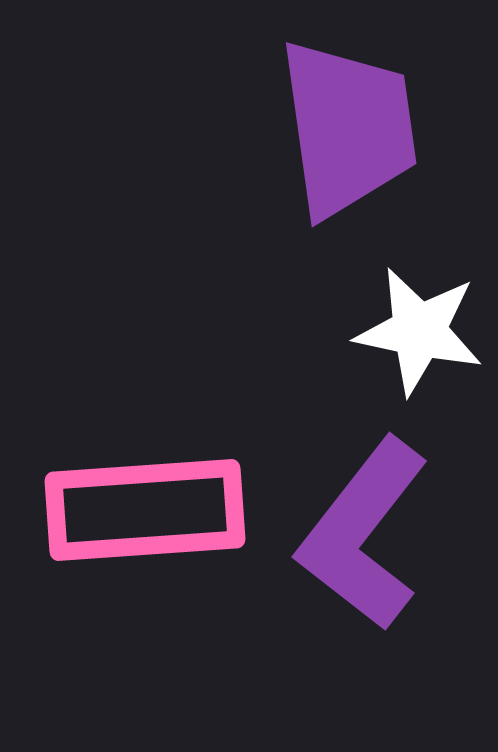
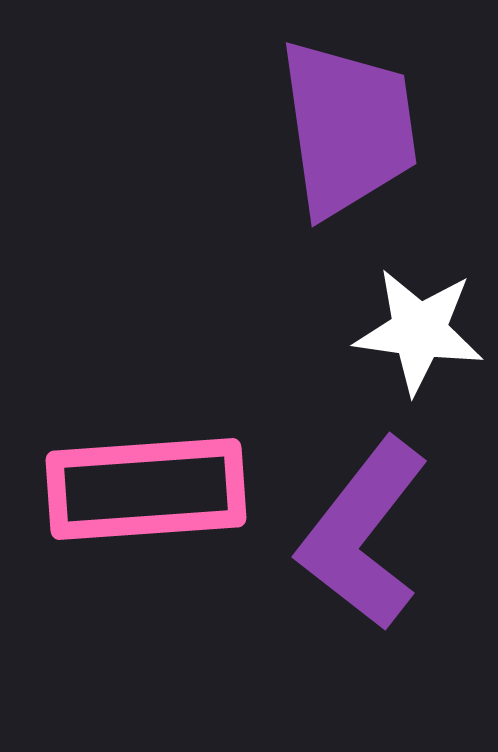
white star: rotated 4 degrees counterclockwise
pink rectangle: moved 1 px right, 21 px up
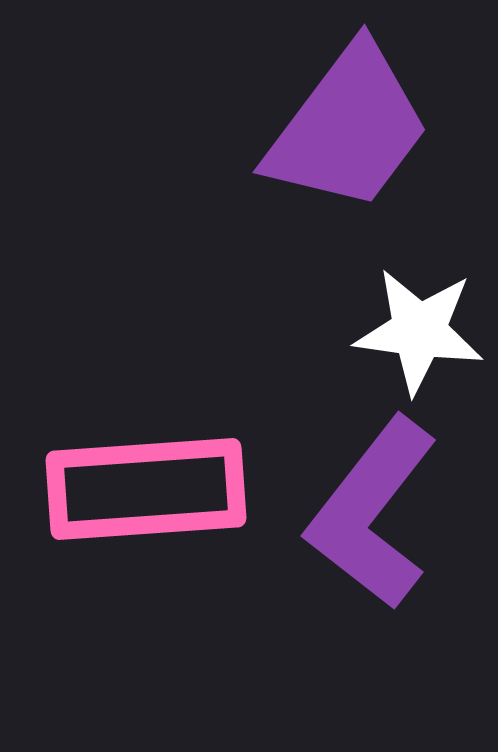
purple trapezoid: rotated 45 degrees clockwise
purple L-shape: moved 9 px right, 21 px up
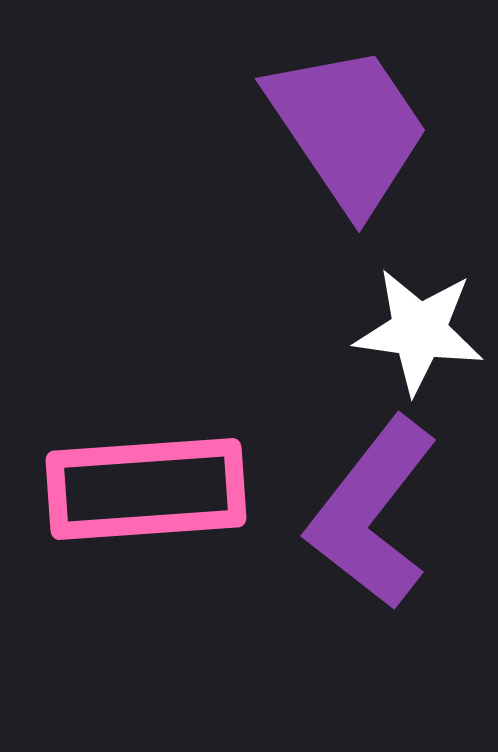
purple trapezoid: rotated 71 degrees counterclockwise
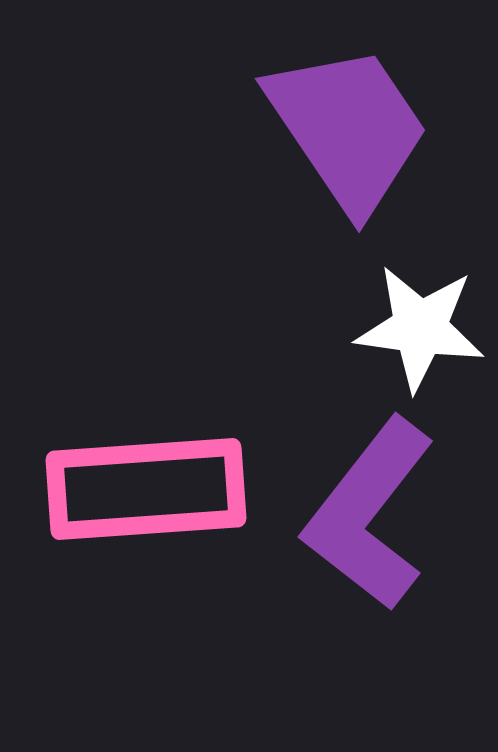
white star: moved 1 px right, 3 px up
purple L-shape: moved 3 px left, 1 px down
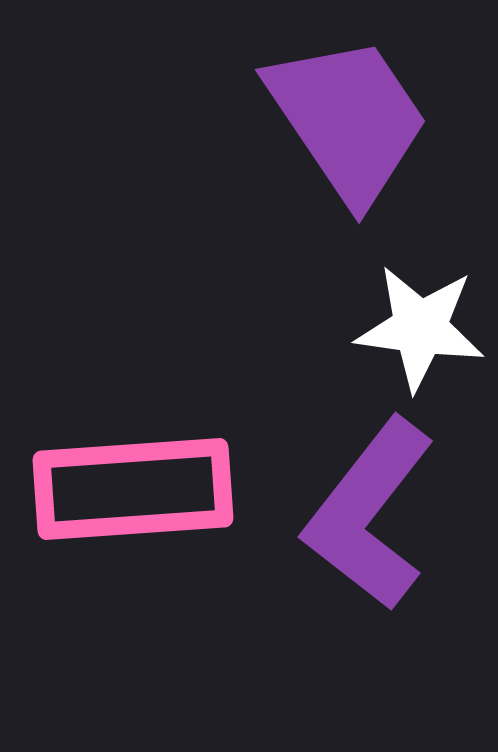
purple trapezoid: moved 9 px up
pink rectangle: moved 13 px left
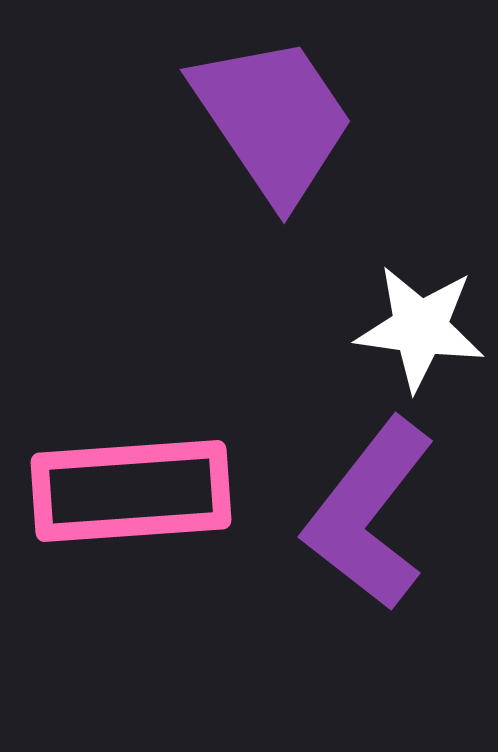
purple trapezoid: moved 75 px left
pink rectangle: moved 2 px left, 2 px down
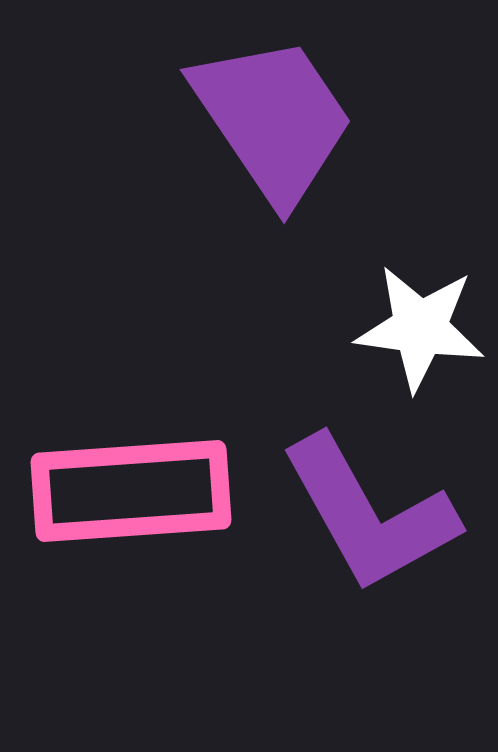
purple L-shape: rotated 67 degrees counterclockwise
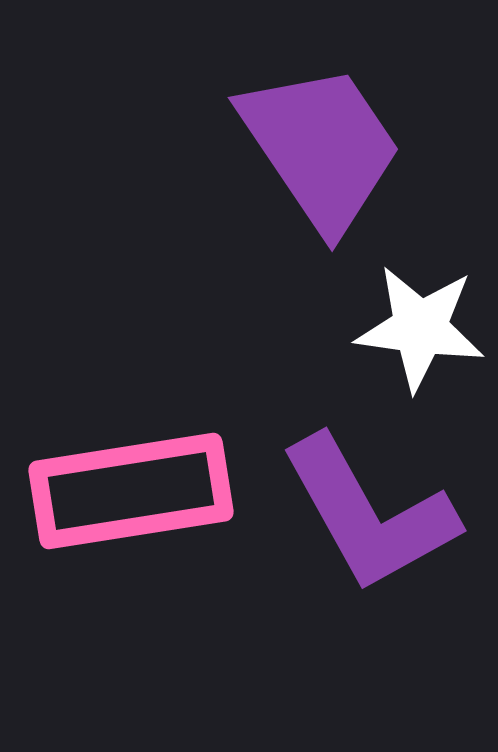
purple trapezoid: moved 48 px right, 28 px down
pink rectangle: rotated 5 degrees counterclockwise
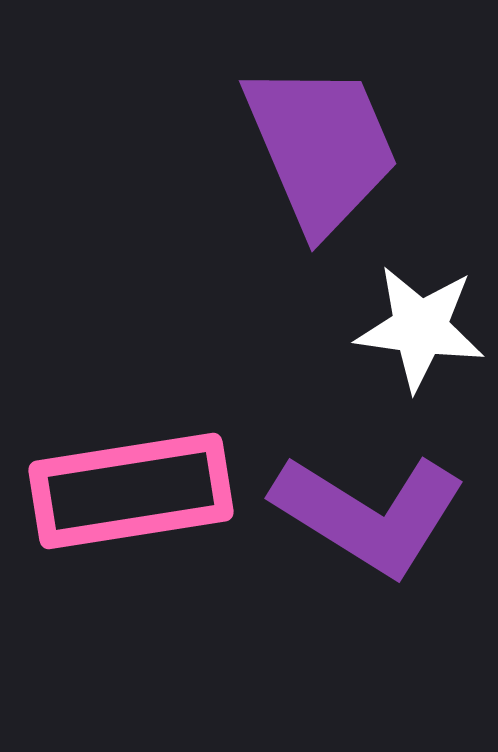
purple trapezoid: rotated 11 degrees clockwise
purple L-shape: rotated 29 degrees counterclockwise
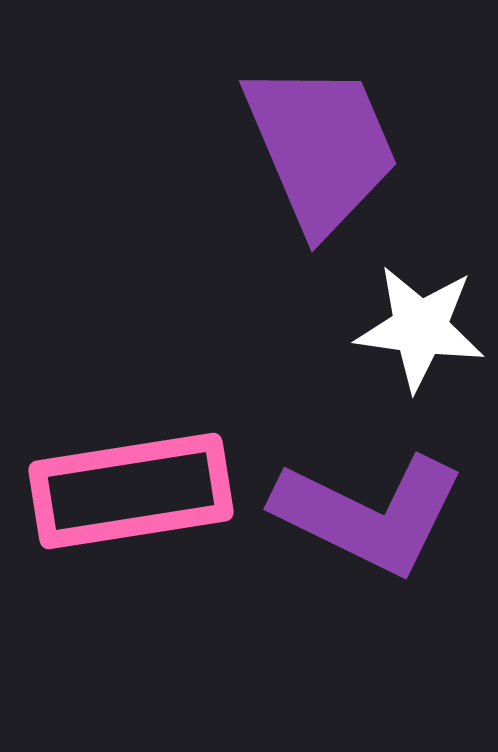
purple L-shape: rotated 6 degrees counterclockwise
